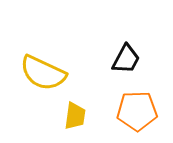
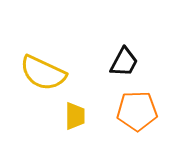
black trapezoid: moved 2 px left, 3 px down
yellow trapezoid: rotated 8 degrees counterclockwise
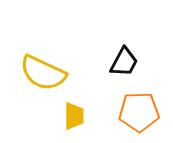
orange pentagon: moved 2 px right, 1 px down
yellow trapezoid: moved 1 px left
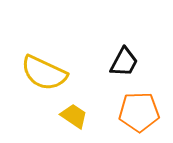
yellow semicircle: moved 1 px right
yellow trapezoid: rotated 56 degrees counterclockwise
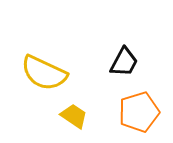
orange pentagon: rotated 15 degrees counterclockwise
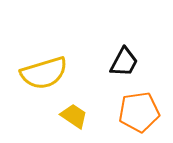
yellow semicircle: rotated 42 degrees counterclockwise
orange pentagon: rotated 9 degrees clockwise
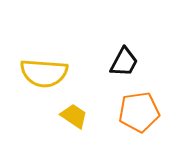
yellow semicircle: rotated 21 degrees clockwise
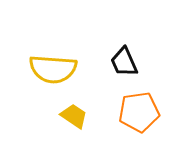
black trapezoid: rotated 128 degrees clockwise
yellow semicircle: moved 9 px right, 4 px up
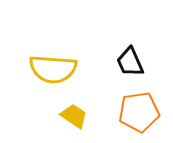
black trapezoid: moved 6 px right
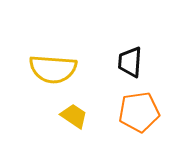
black trapezoid: rotated 28 degrees clockwise
